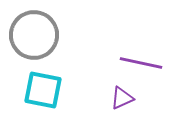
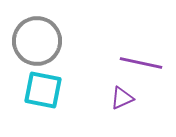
gray circle: moved 3 px right, 6 px down
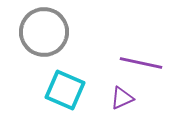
gray circle: moved 7 px right, 9 px up
cyan square: moved 22 px right; rotated 12 degrees clockwise
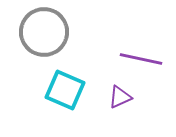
purple line: moved 4 px up
purple triangle: moved 2 px left, 1 px up
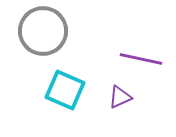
gray circle: moved 1 px left, 1 px up
